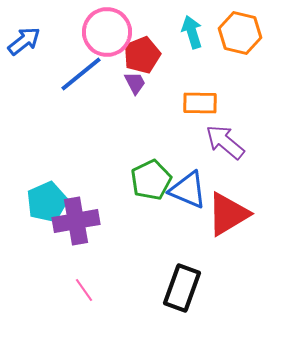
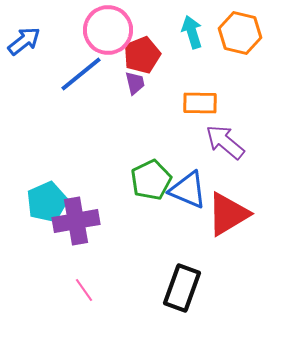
pink circle: moved 1 px right, 2 px up
purple trapezoid: rotated 15 degrees clockwise
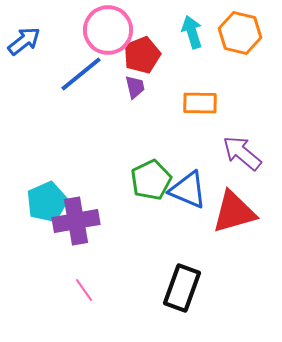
purple trapezoid: moved 4 px down
purple arrow: moved 17 px right, 11 px down
red triangle: moved 6 px right, 2 px up; rotated 15 degrees clockwise
